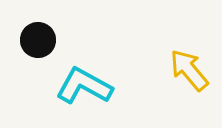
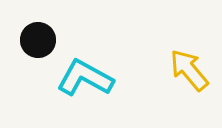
cyan L-shape: moved 1 px right, 8 px up
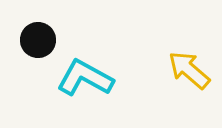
yellow arrow: rotated 9 degrees counterclockwise
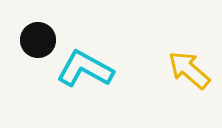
cyan L-shape: moved 9 px up
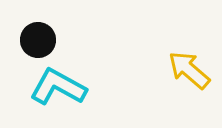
cyan L-shape: moved 27 px left, 18 px down
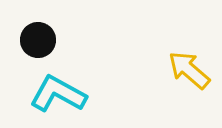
cyan L-shape: moved 7 px down
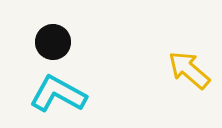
black circle: moved 15 px right, 2 px down
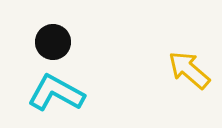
cyan L-shape: moved 2 px left, 1 px up
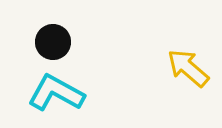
yellow arrow: moved 1 px left, 2 px up
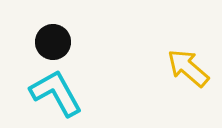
cyan L-shape: rotated 32 degrees clockwise
